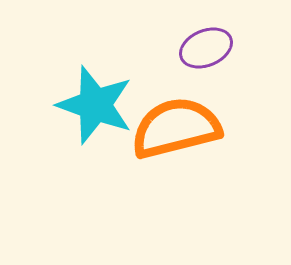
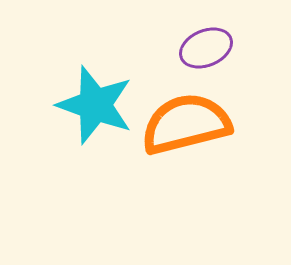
orange semicircle: moved 10 px right, 4 px up
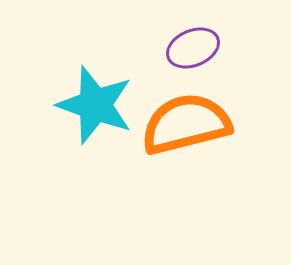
purple ellipse: moved 13 px left
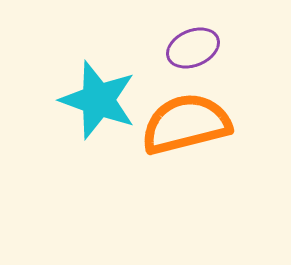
cyan star: moved 3 px right, 5 px up
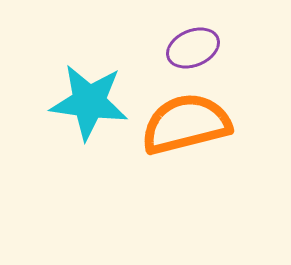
cyan star: moved 9 px left, 2 px down; rotated 12 degrees counterclockwise
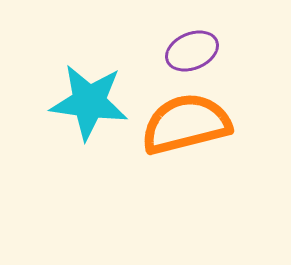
purple ellipse: moved 1 px left, 3 px down
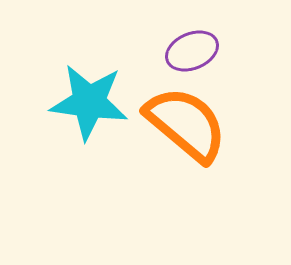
orange semicircle: rotated 54 degrees clockwise
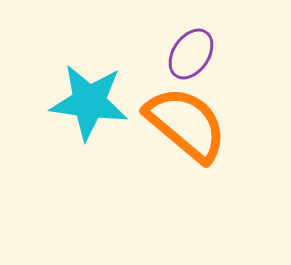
purple ellipse: moved 1 px left, 3 px down; rotated 33 degrees counterclockwise
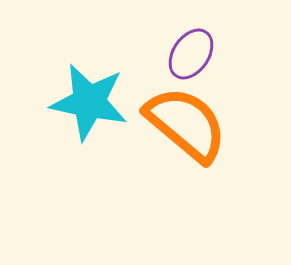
cyan star: rotated 4 degrees clockwise
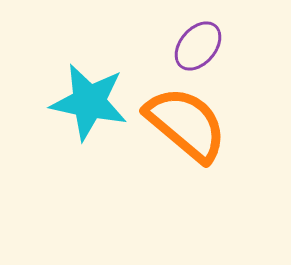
purple ellipse: moved 7 px right, 8 px up; rotated 6 degrees clockwise
